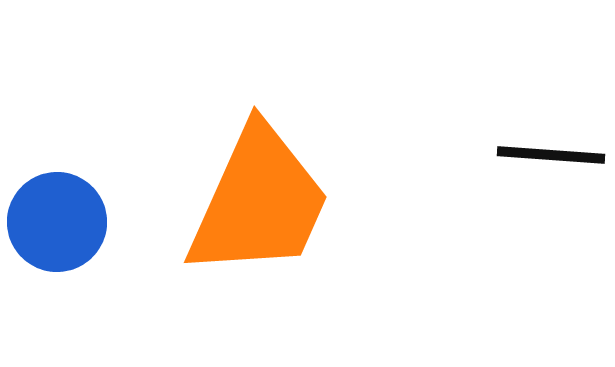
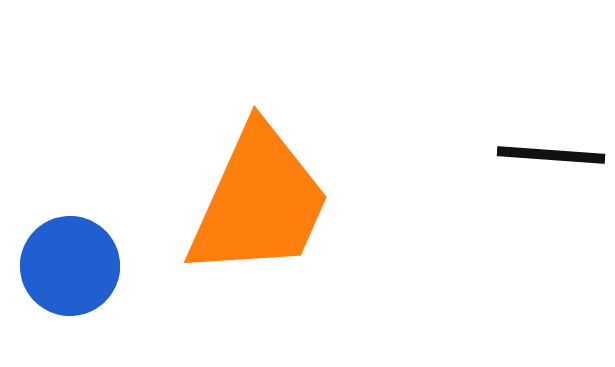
blue circle: moved 13 px right, 44 px down
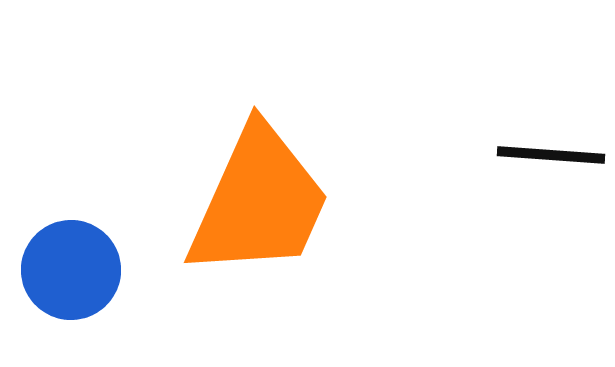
blue circle: moved 1 px right, 4 px down
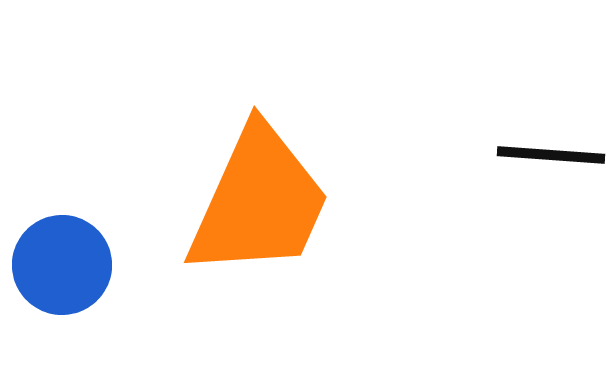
blue circle: moved 9 px left, 5 px up
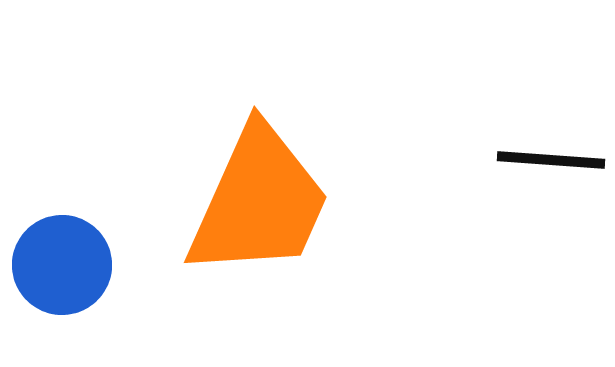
black line: moved 5 px down
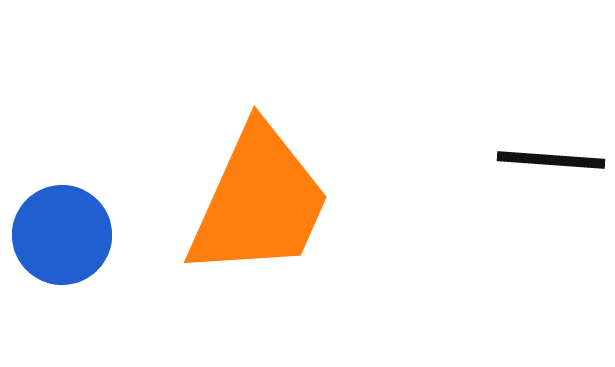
blue circle: moved 30 px up
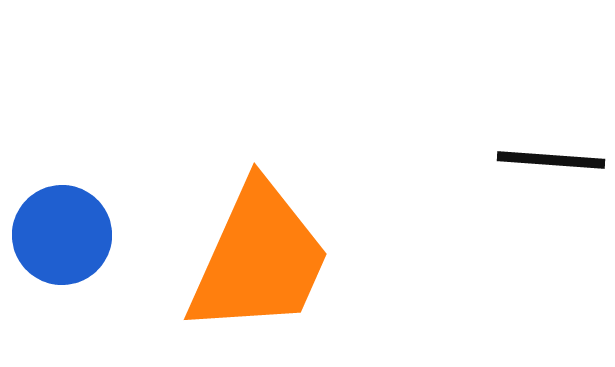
orange trapezoid: moved 57 px down
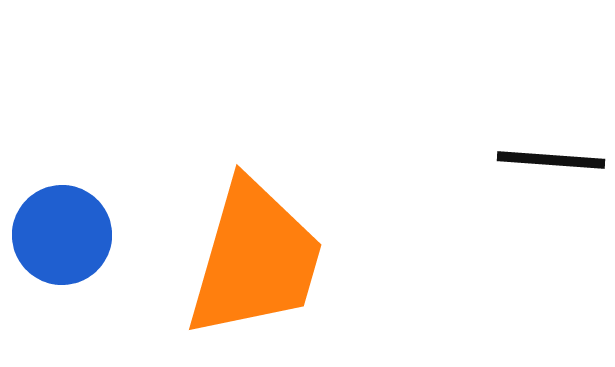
orange trapezoid: moved 4 px left; rotated 8 degrees counterclockwise
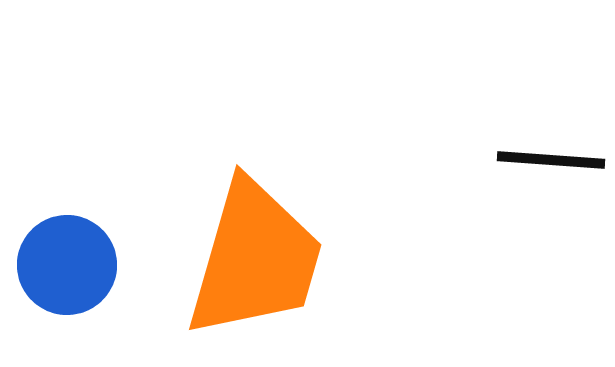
blue circle: moved 5 px right, 30 px down
